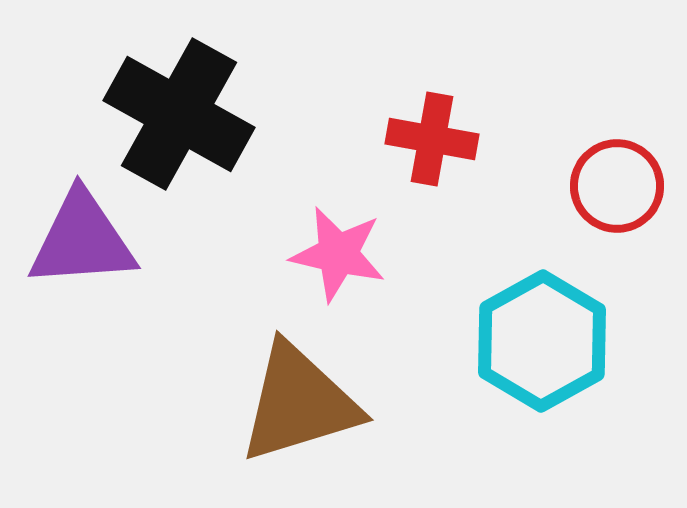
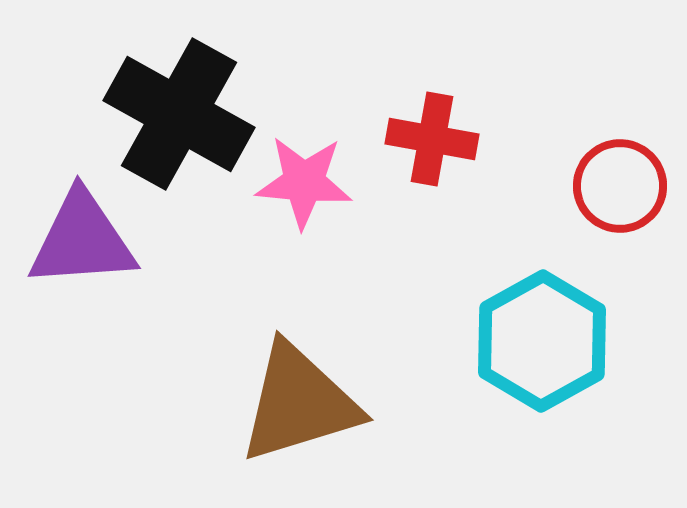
red circle: moved 3 px right
pink star: moved 34 px left, 72 px up; rotated 8 degrees counterclockwise
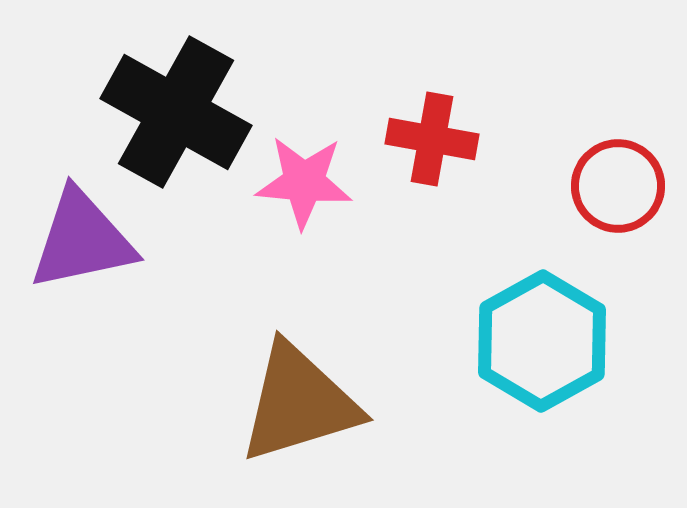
black cross: moved 3 px left, 2 px up
red circle: moved 2 px left
purple triangle: rotated 8 degrees counterclockwise
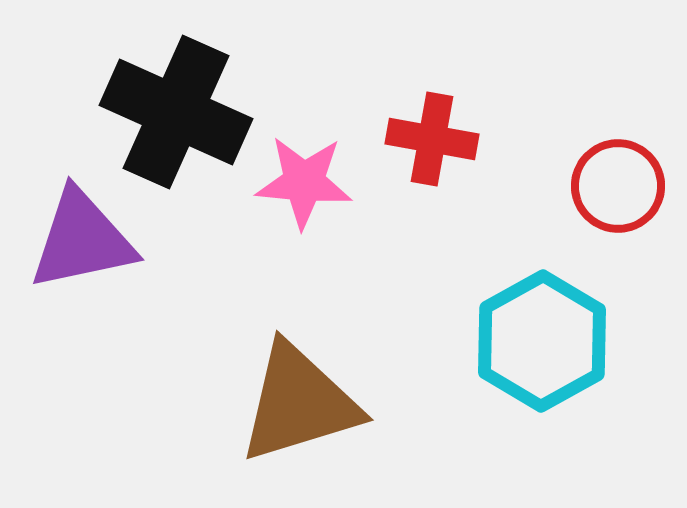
black cross: rotated 5 degrees counterclockwise
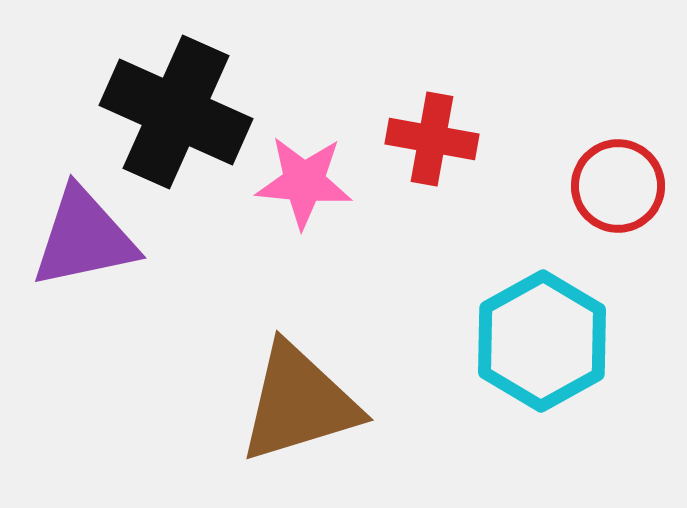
purple triangle: moved 2 px right, 2 px up
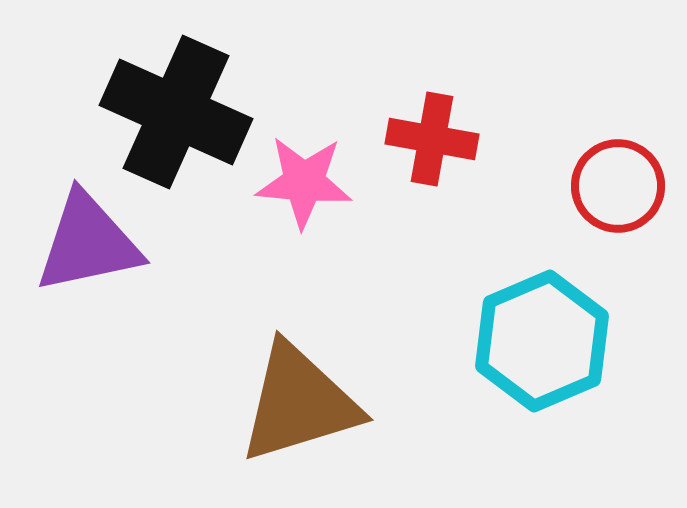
purple triangle: moved 4 px right, 5 px down
cyan hexagon: rotated 6 degrees clockwise
